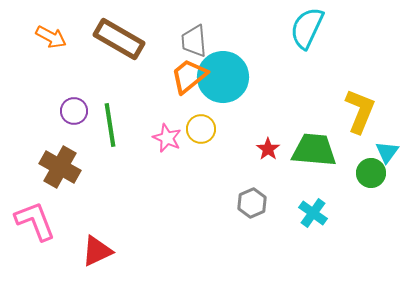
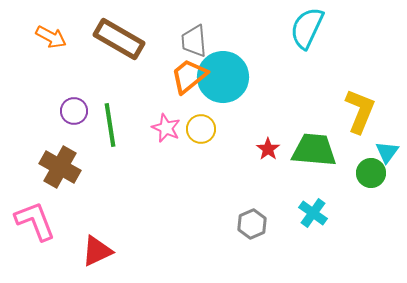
pink star: moved 1 px left, 10 px up
gray hexagon: moved 21 px down
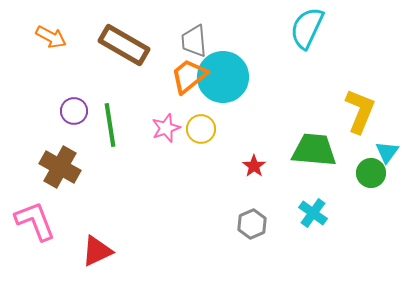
brown rectangle: moved 5 px right, 6 px down
pink star: rotated 28 degrees clockwise
red star: moved 14 px left, 17 px down
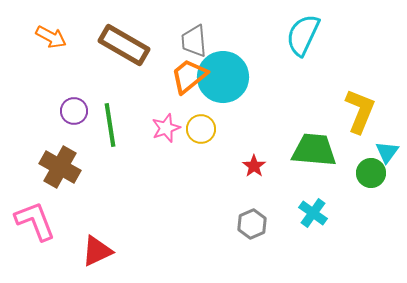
cyan semicircle: moved 4 px left, 7 px down
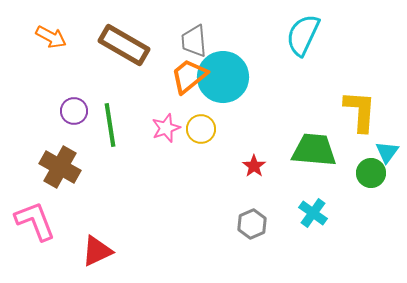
yellow L-shape: rotated 18 degrees counterclockwise
